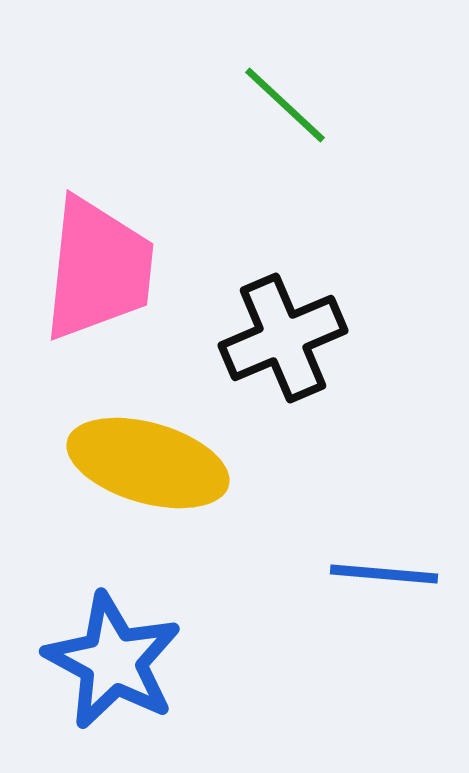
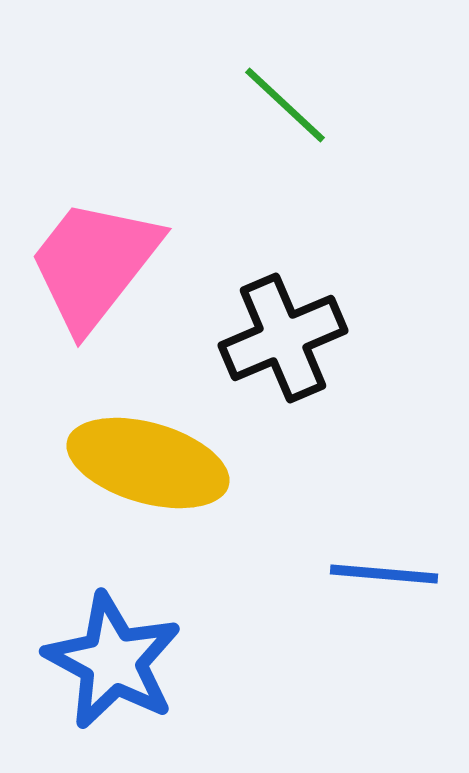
pink trapezoid: moved 4 px left, 5 px up; rotated 148 degrees counterclockwise
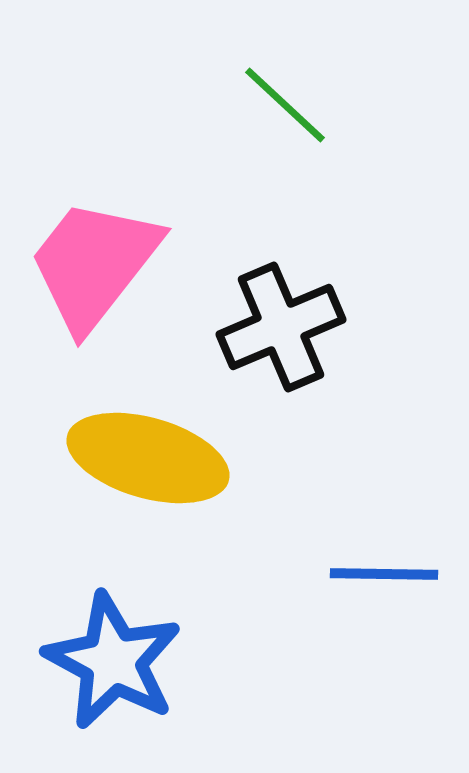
black cross: moved 2 px left, 11 px up
yellow ellipse: moved 5 px up
blue line: rotated 4 degrees counterclockwise
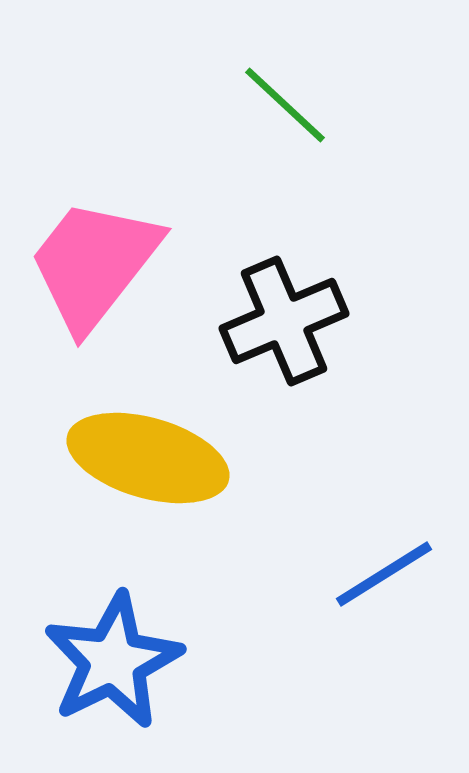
black cross: moved 3 px right, 6 px up
blue line: rotated 33 degrees counterclockwise
blue star: rotated 18 degrees clockwise
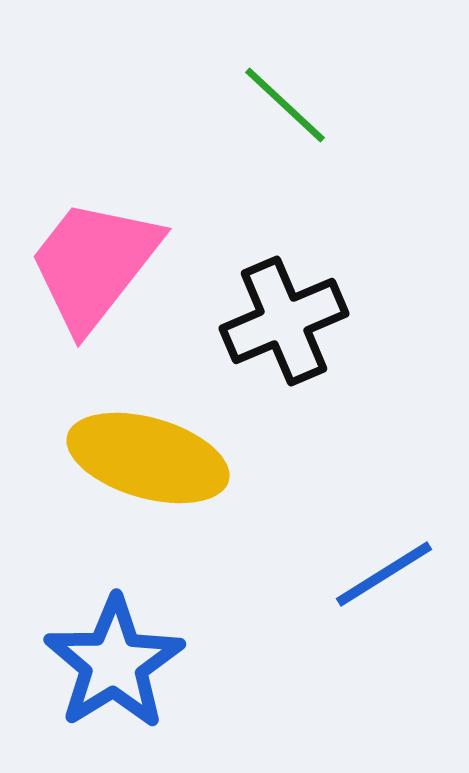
blue star: moved 1 px right, 2 px down; rotated 6 degrees counterclockwise
